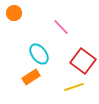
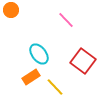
orange circle: moved 3 px left, 3 px up
pink line: moved 5 px right, 7 px up
yellow line: moved 19 px left; rotated 66 degrees clockwise
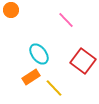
yellow line: moved 1 px left, 1 px down
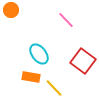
orange rectangle: rotated 42 degrees clockwise
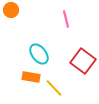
pink line: moved 1 px up; rotated 30 degrees clockwise
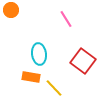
pink line: rotated 18 degrees counterclockwise
cyan ellipse: rotated 30 degrees clockwise
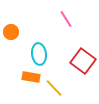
orange circle: moved 22 px down
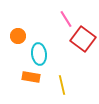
orange circle: moved 7 px right, 4 px down
red square: moved 22 px up
yellow line: moved 8 px right, 3 px up; rotated 30 degrees clockwise
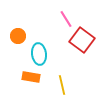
red square: moved 1 px left, 1 px down
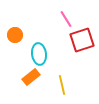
orange circle: moved 3 px left, 1 px up
red square: rotated 35 degrees clockwise
orange rectangle: rotated 48 degrees counterclockwise
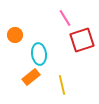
pink line: moved 1 px left, 1 px up
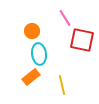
orange circle: moved 17 px right, 4 px up
red square: rotated 30 degrees clockwise
